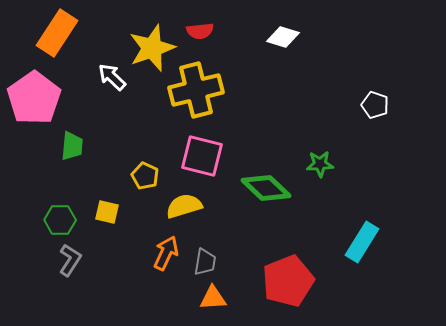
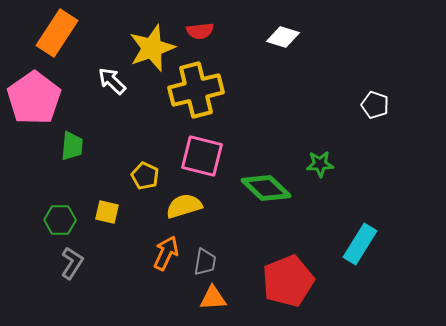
white arrow: moved 4 px down
cyan rectangle: moved 2 px left, 2 px down
gray L-shape: moved 2 px right, 3 px down
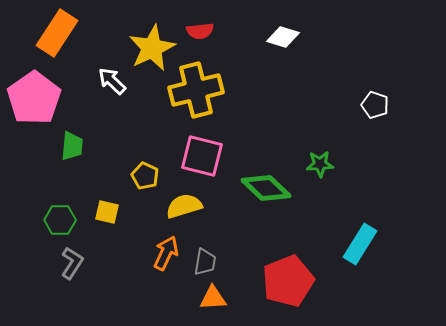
yellow star: rotated 6 degrees counterclockwise
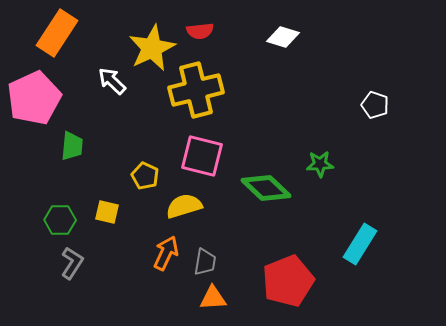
pink pentagon: rotated 10 degrees clockwise
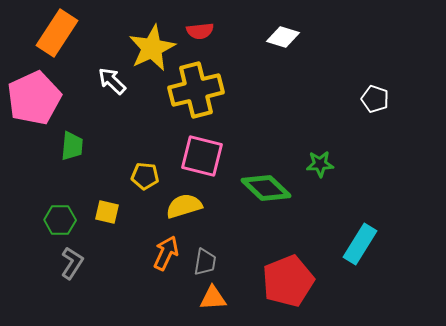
white pentagon: moved 6 px up
yellow pentagon: rotated 20 degrees counterclockwise
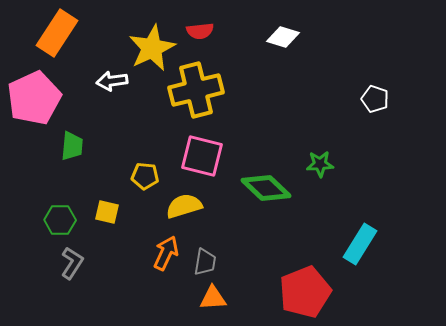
white arrow: rotated 52 degrees counterclockwise
red pentagon: moved 17 px right, 11 px down
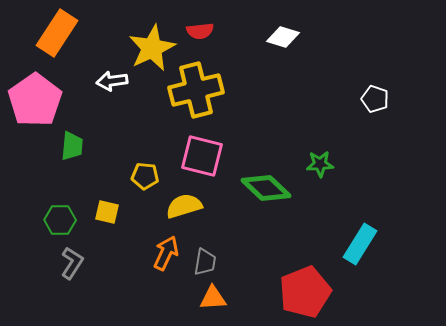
pink pentagon: moved 1 px right, 2 px down; rotated 10 degrees counterclockwise
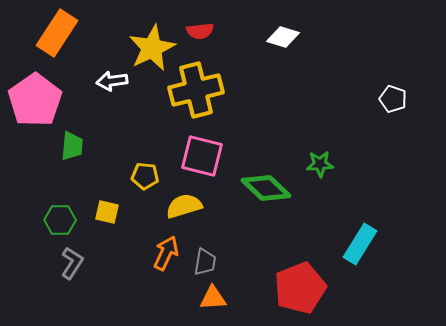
white pentagon: moved 18 px right
red pentagon: moved 5 px left, 4 px up
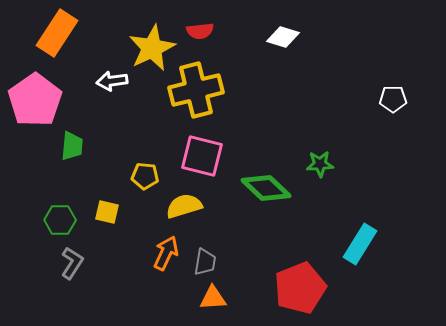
white pentagon: rotated 20 degrees counterclockwise
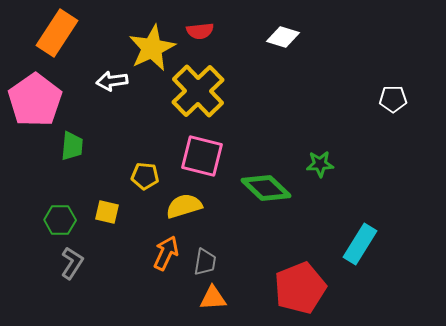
yellow cross: moved 2 px right, 1 px down; rotated 30 degrees counterclockwise
